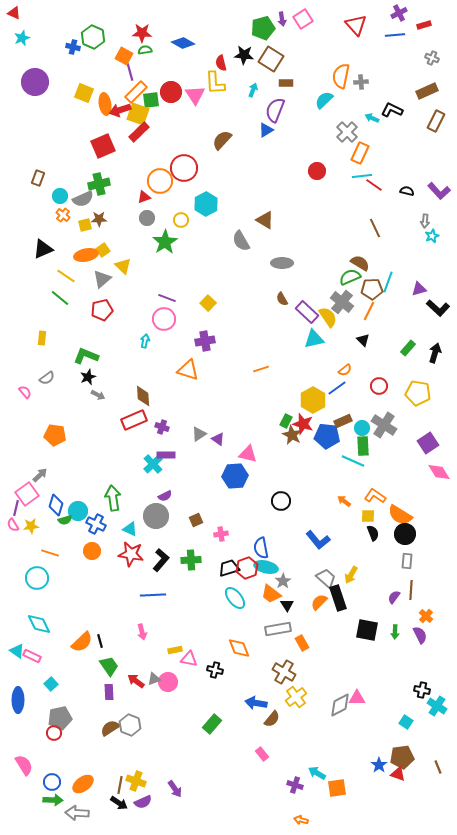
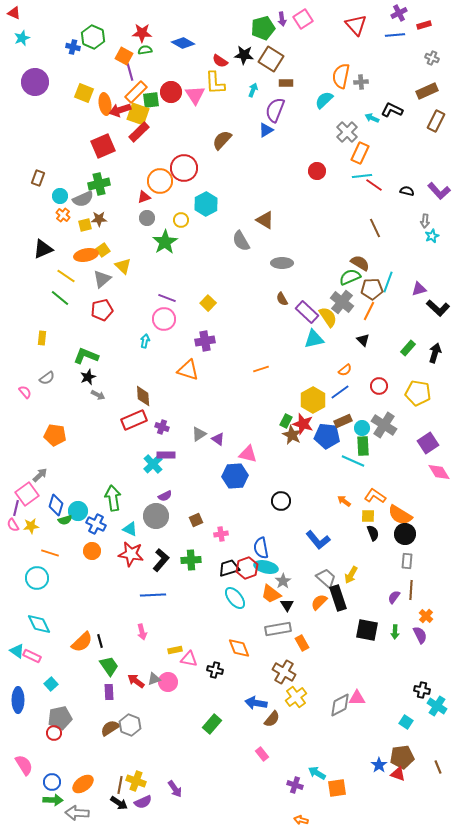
red semicircle at (221, 63): moved 1 px left, 2 px up; rotated 42 degrees counterclockwise
blue line at (337, 388): moved 3 px right, 4 px down
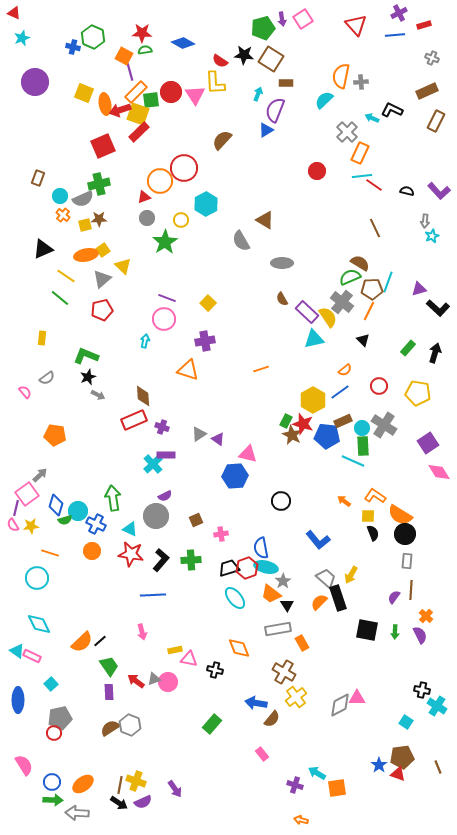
cyan arrow at (253, 90): moved 5 px right, 4 px down
black line at (100, 641): rotated 64 degrees clockwise
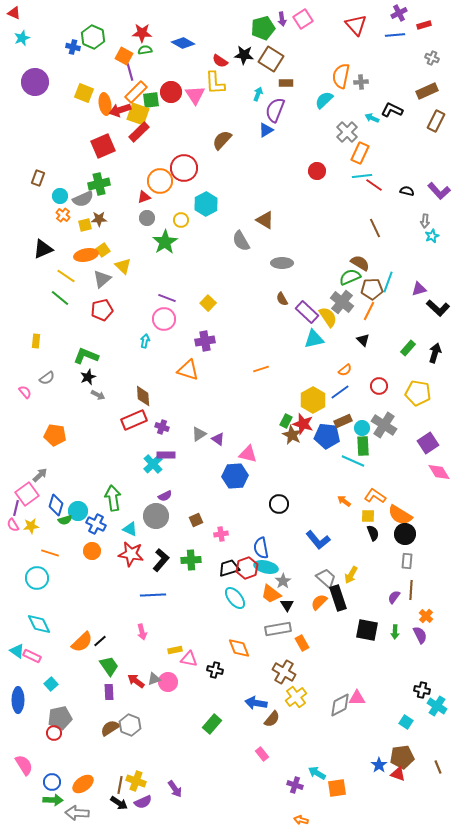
yellow rectangle at (42, 338): moved 6 px left, 3 px down
black circle at (281, 501): moved 2 px left, 3 px down
